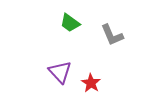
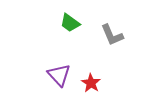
purple triangle: moved 1 px left, 3 px down
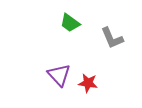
gray L-shape: moved 3 px down
red star: moved 3 px left; rotated 24 degrees counterclockwise
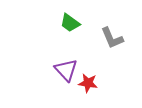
purple triangle: moved 7 px right, 5 px up
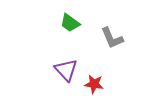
red star: moved 6 px right, 1 px down
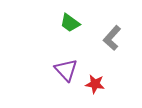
gray L-shape: rotated 65 degrees clockwise
red star: moved 1 px right
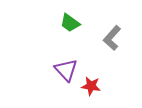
red star: moved 4 px left, 2 px down
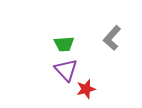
green trapezoid: moved 6 px left, 21 px down; rotated 40 degrees counterclockwise
red star: moved 5 px left, 3 px down; rotated 24 degrees counterclockwise
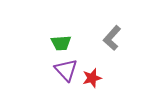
green trapezoid: moved 3 px left, 1 px up
red star: moved 6 px right, 11 px up
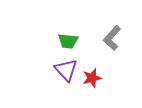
green trapezoid: moved 7 px right, 2 px up; rotated 10 degrees clockwise
